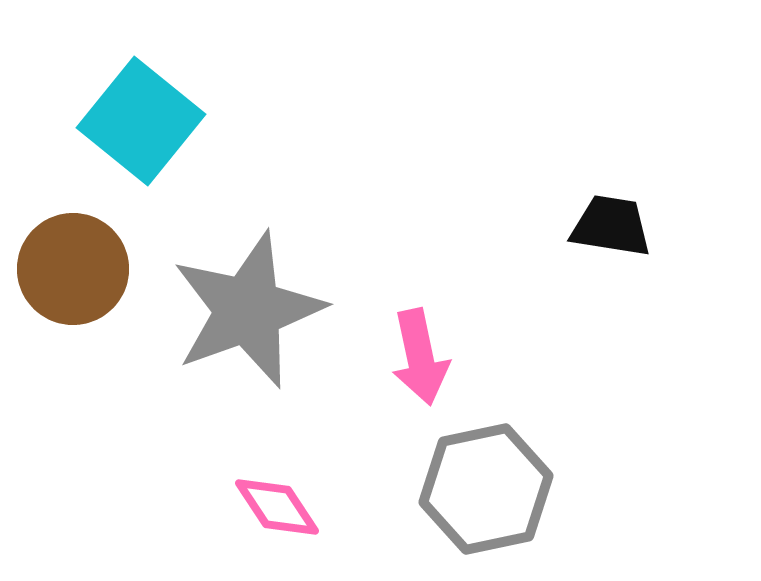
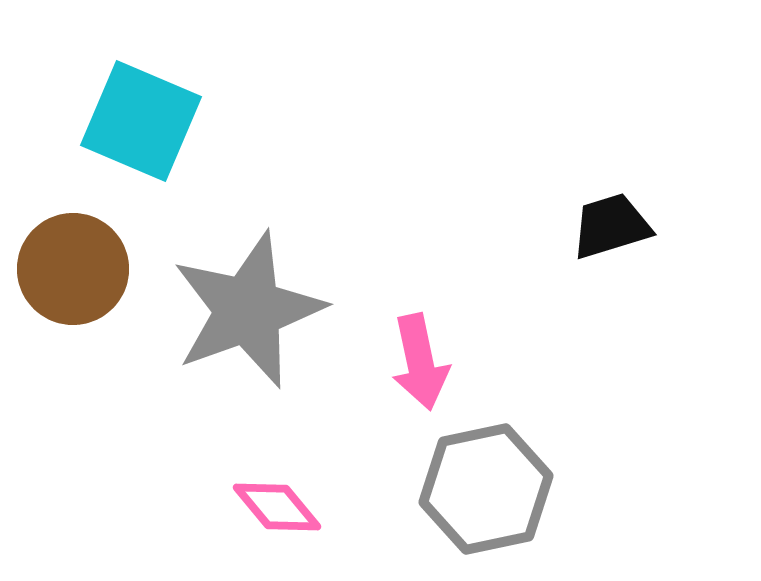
cyan square: rotated 16 degrees counterclockwise
black trapezoid: rotated 26 degrees counterclockwise
pink arrow: moved 5 px down
pink diamond: rotated 6 degrees counterclockwise
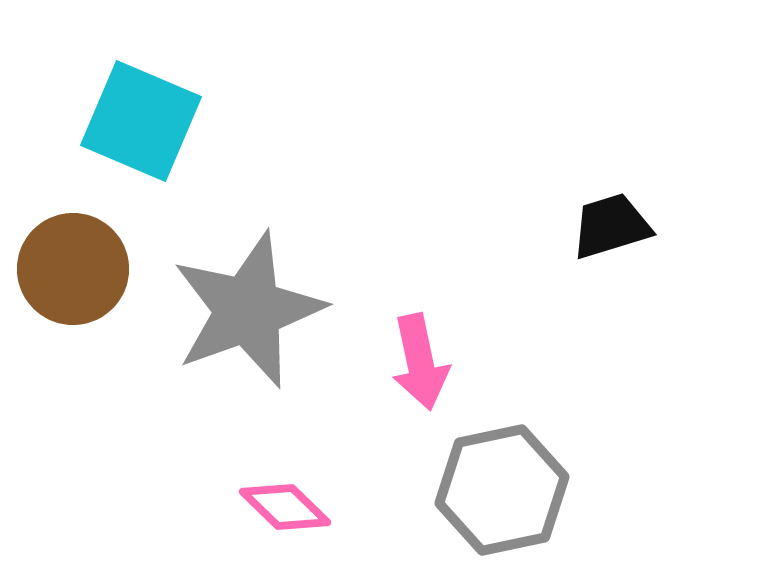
gray hexagon: moved 16 px right, 1 px down
pink diamond: moved 8 px right; rotated 6 degrees counterclockwise
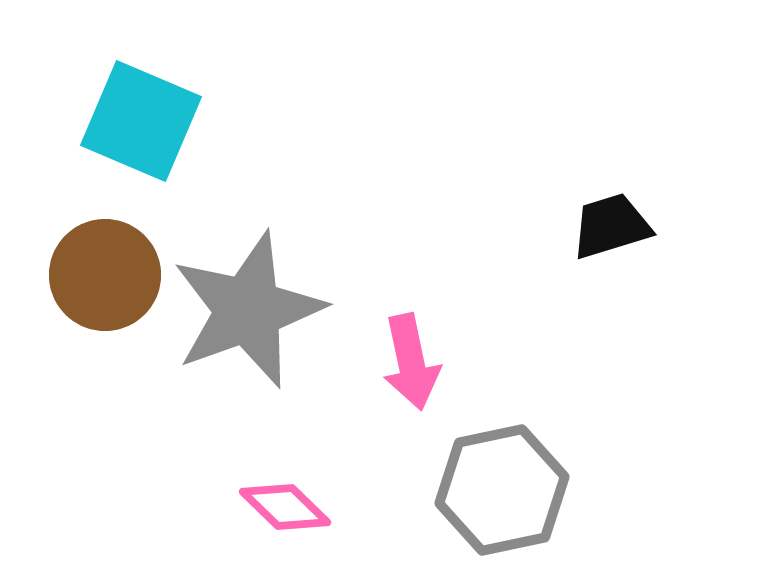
brown circle: moved 32 px right, 6 px down
pink arrow: moved 9 px left
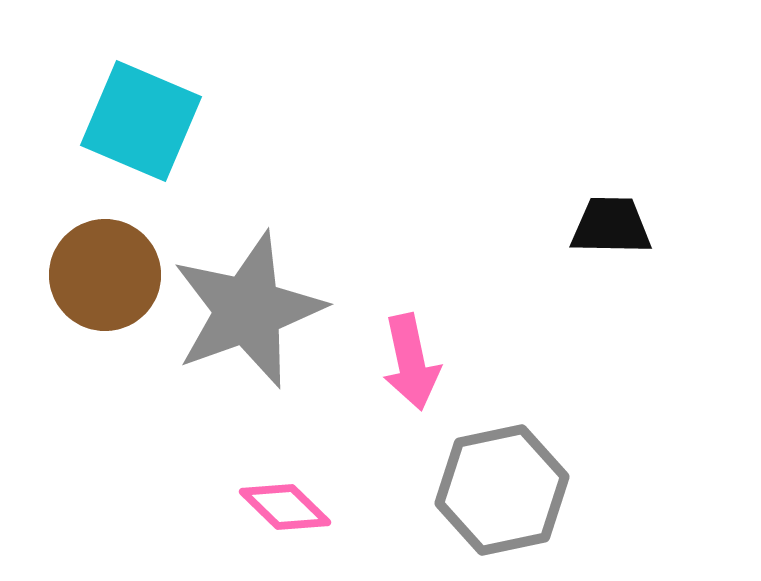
black trapezoid: rotated 18 degrees clockwise
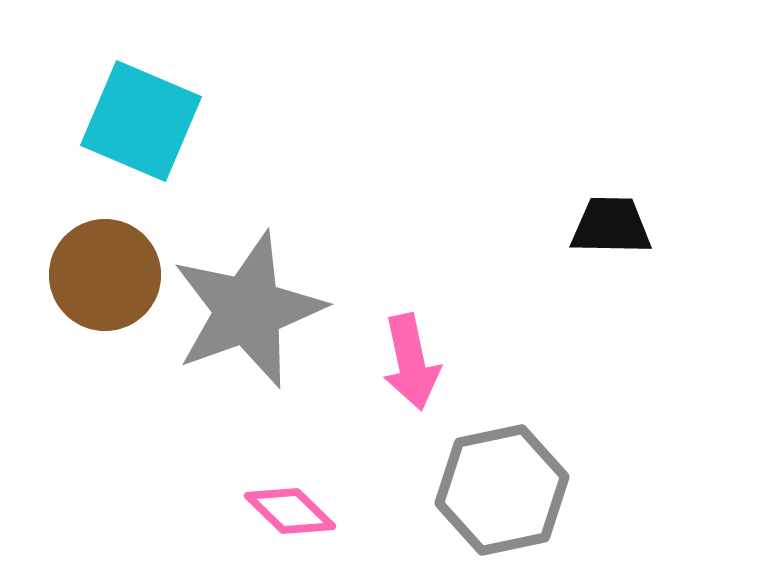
pink diamond: moved 5 px right, 4 px down
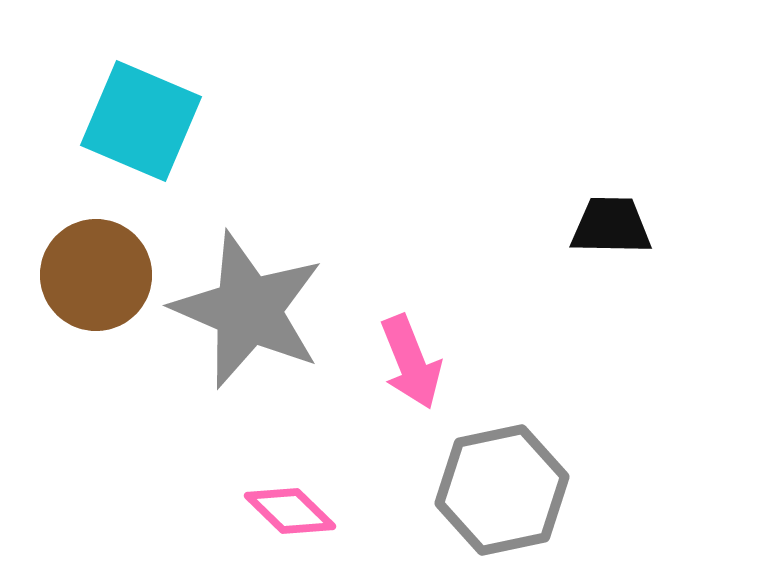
brown circle: moved 9 px left
gray star: rotated 29 degrees counterclockwise
pink arrow: rotated 10 degrees counterclockwise
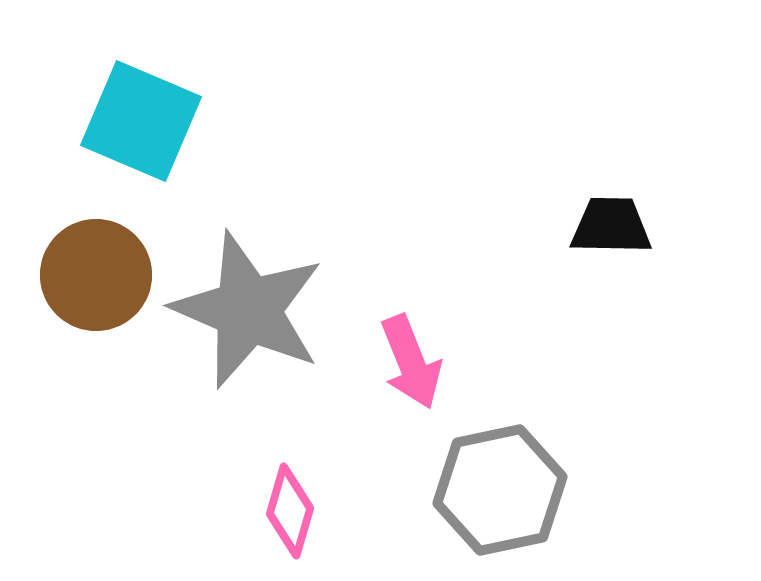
gray hexagon: moved 2 px left
pink diamond: rotated 62 degrees clockwise
